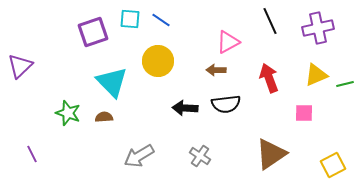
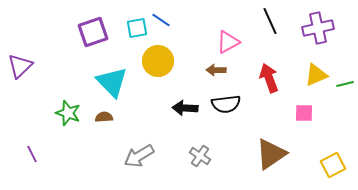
cyan square: moved 7 px right, 9 px down; rotated 15 degrees counterclockwise
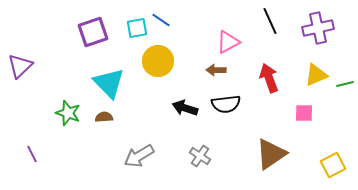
cyan triangle: moved 3 px left, 1 px down
black arrow: rotated 15 degrees clockwise
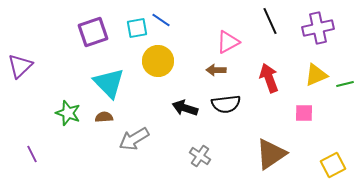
gray arrow: moved 5 px left, 17 px up
